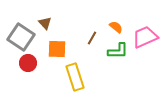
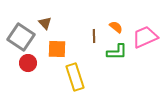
brown line: moved 2 px right, 2 px up; rotated 32 degrees counterclockwise
green L-shape: moved 1 px left, 1 px down
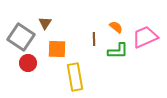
brown triangle: rotated 16 degrees clockwise
brown line: moved 3 px down
green L-shape: moved 1 px right, 1 px up
yellow rectangle: rotated 8 degrees clockwise
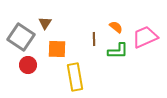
red circle: moved 2 px down
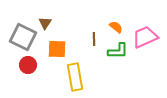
gray square: moved 2 px right; rotated 8 degrees counterclockwise
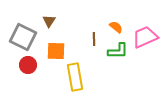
brown triangle: moved 4 px right, 2 px up
orange square: moved 1 px left, 2 px down
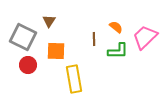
pink trapezoid: rotated 20 degrees counterclockwise
yellow rectangle: moved 1 px left, 2 px down
